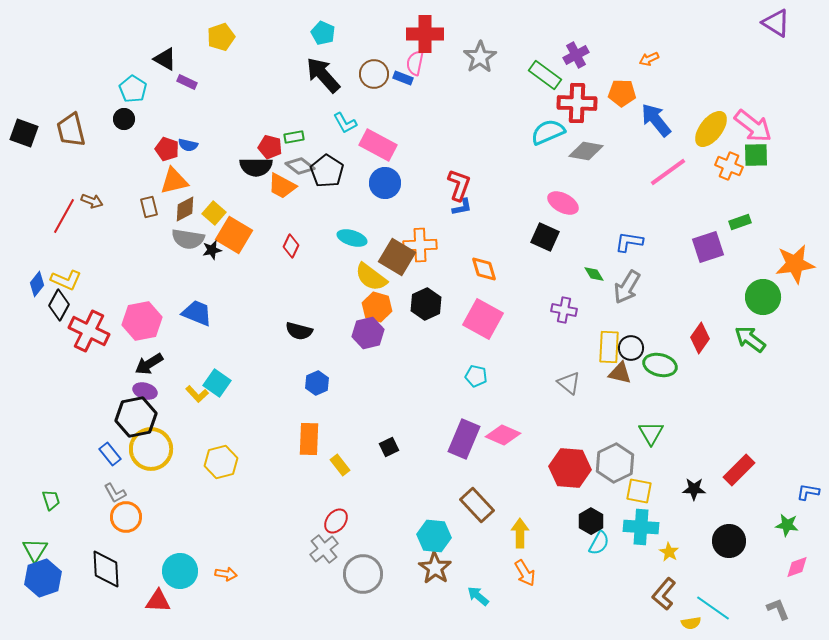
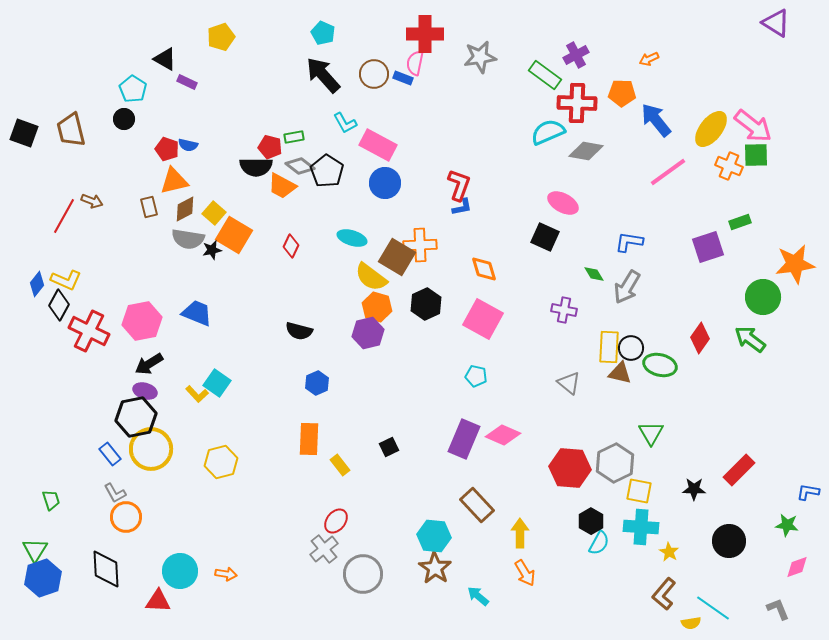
gray star at (480, 57): rotated 24 degrees clockwise
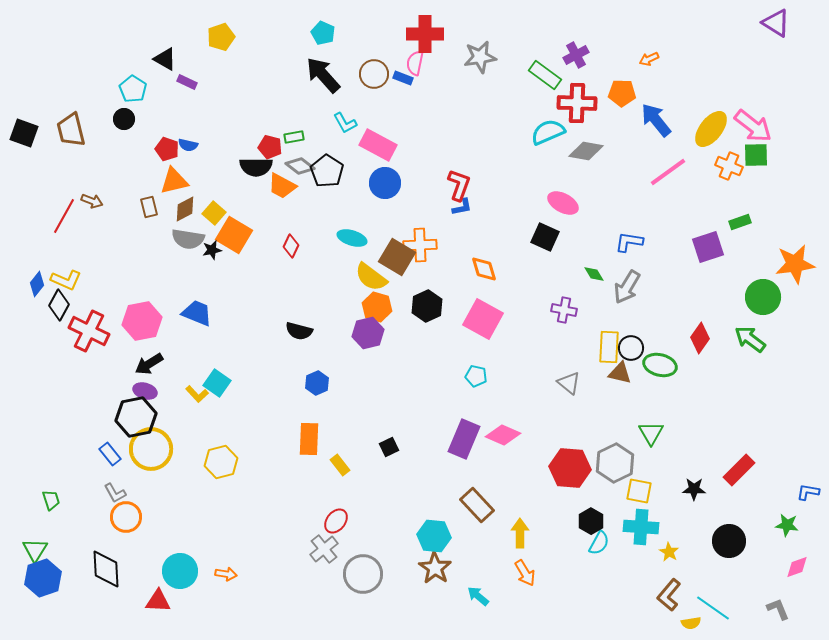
black hexagon at (426, 304): moved 1 px right, 2 px down
brown L-shape at (664, 594): moved 5 px right, 1 px down
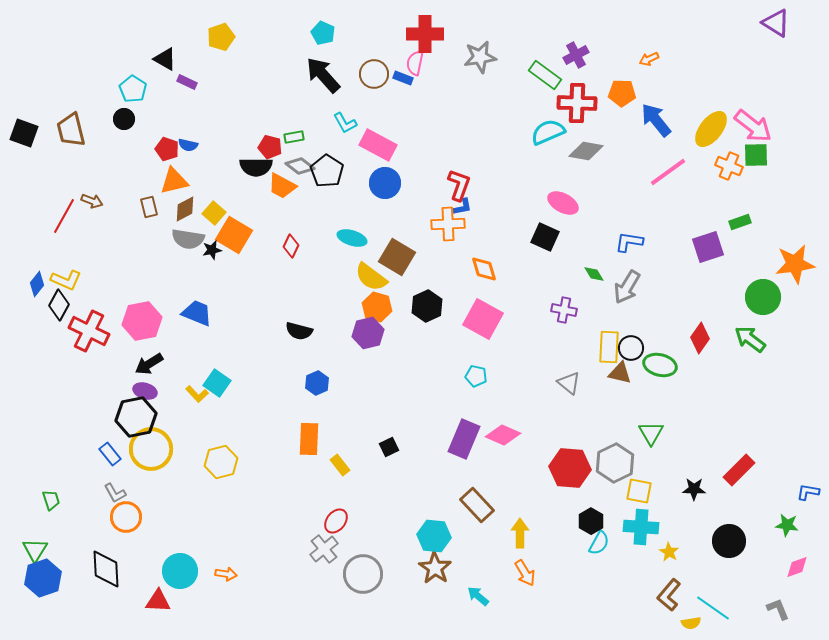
orange cross at (420, 245): moved 28 px right, 21 px up
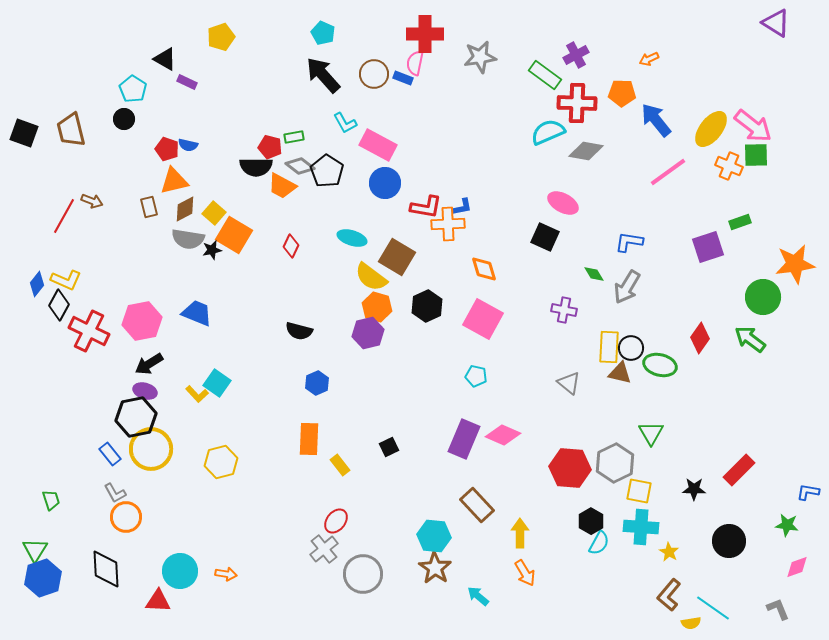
red L-shape at (459, 185): moved 33 px left, 22 px down; rotated 80 degrees clockwise
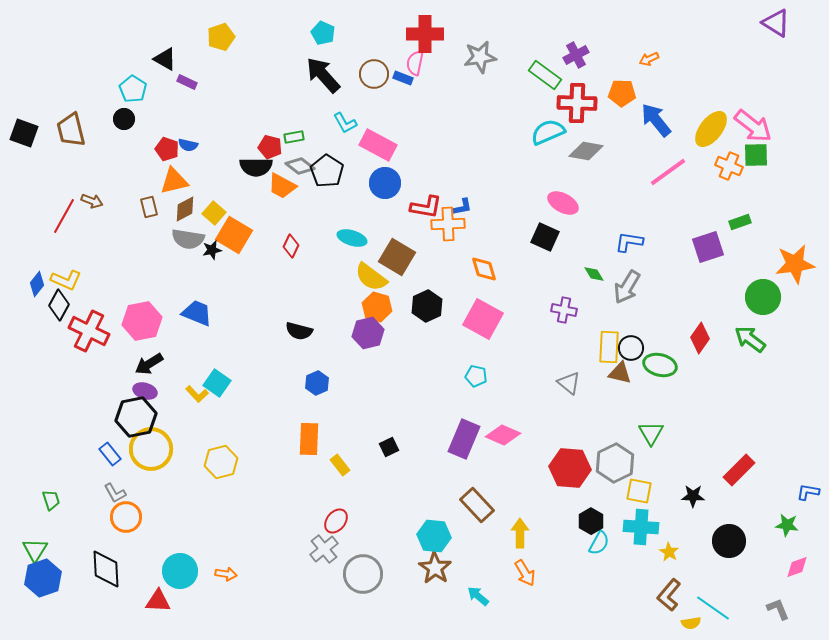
black star at (694, 489): moved 1 px left, 7 px down
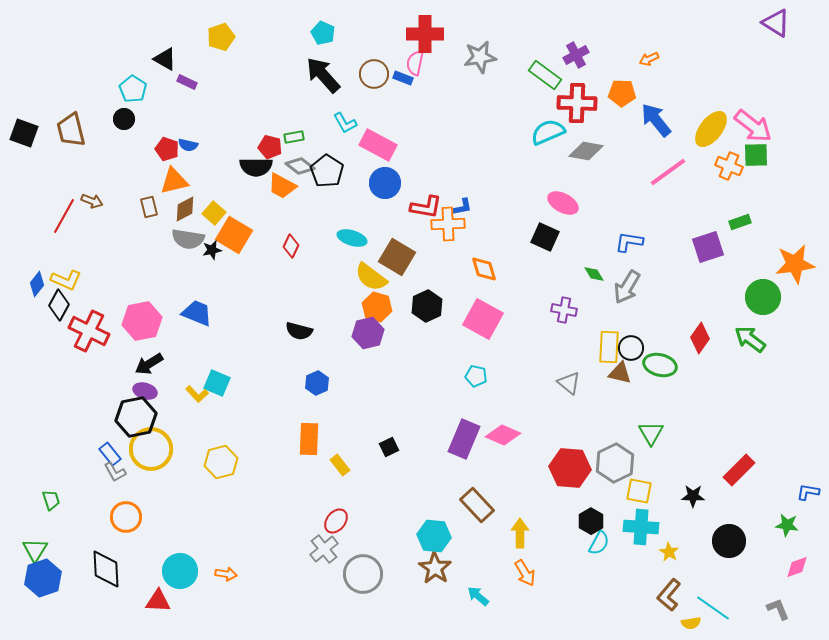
cyan square at (217, 383): rotated 12 degrees counterclockwise
gray L-shape at (115, 493): moved 21 px up
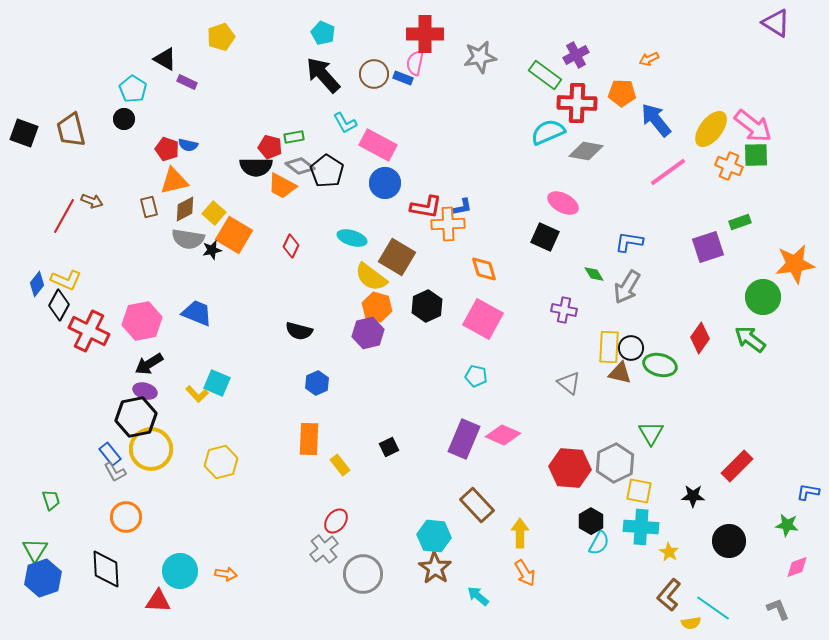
red rectangle at (739, 470): moved 2 px left, 4 px up
